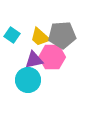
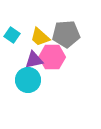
gray pentagon: moved 4 px right, 1 px up
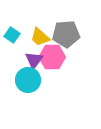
purple triangle: rotated 42 degrees counterclockwise
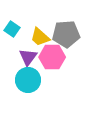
cyan square: moved 6 px up
purple triangle: moved 6 px left, 3 px up
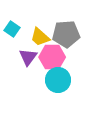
cyan circle: moved 30 px right
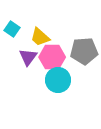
gray pentagon: moved 18 px right, 17 px down
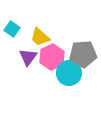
gray pentagon: moved 1 px left, 3 px down
pink hexagon: rotated 25 degrees counterclockwise
cyan circle: moved 11 px right, 7 px up
